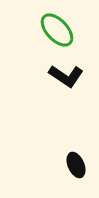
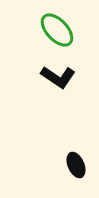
black L-shape: moved 8 px left, 1 px down
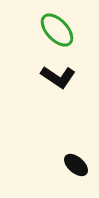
black ellipse: rotated 25 degrees counterclockwise
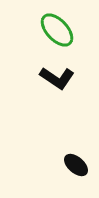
black L-shape: moved 1 px left, 1 px down
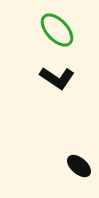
black ellipse: moved 3 px right, 1 px down
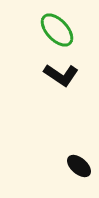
black L-shape: moved 4 px right, 3 px up
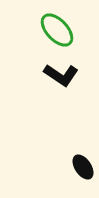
black ellipse: moved 4 px right, 1 px down; rotated 15 degrees clockwise
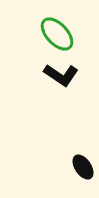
green ellipse: moved 4 px down
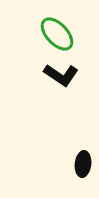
black ellipse: moved 3 px up; rotated 40 degrees clockwise
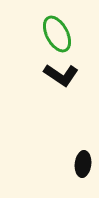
green ellipse: rotated 15 degrees clockwise
